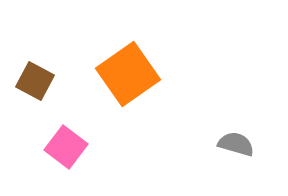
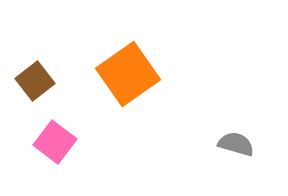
brown square: rotated 24 degrees clockwise
pink square: moved 11 px left, 5 px up
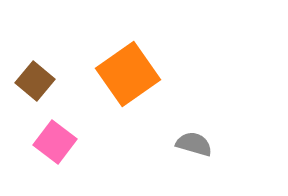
brown square: rotated 12 degrees counterclockwise
gray semicircle: moved 42 px left
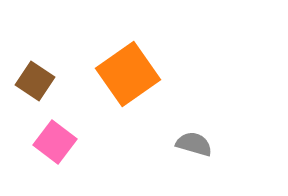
brown square: rotated 6 degrees counterclockwise
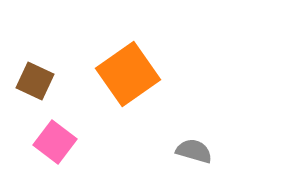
brown square: rotated 9 degrees counterclockwise
gray semicircle: moved 7 px down
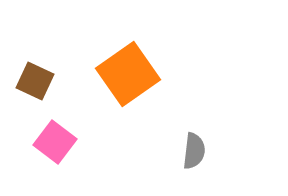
gray semicircle: rotated 81 degrees clockwise
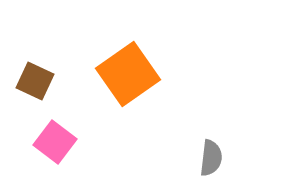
gray semicircle: moved 17 px right, 7 px down
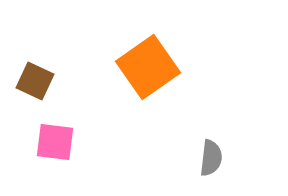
orange square: moved 20 px right, 7 px up
pink square: rotated 30 degrees counterclockwise
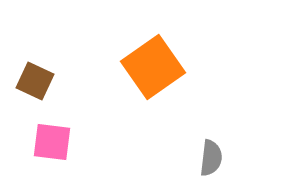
orange square: moved 5 px right
pink square: moved 3 px left
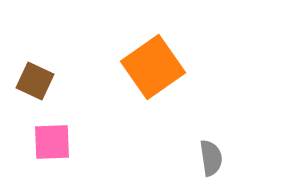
pink square: rotated 9 degrees counterclockwise
gray semicircle: rotated 15 degrees counterclockwise
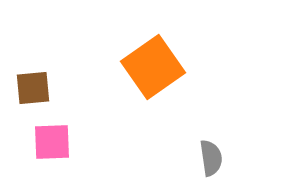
brown square: moved 2 px left, 7 px down; rotated 30 degrees counterclockwise
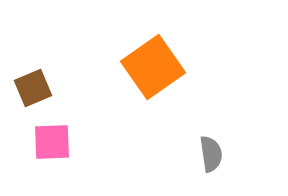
brown square: rotated 18 degrees counterclockwise
gray semicircle: moved 4 px up
